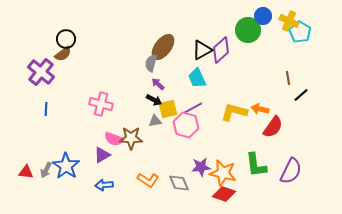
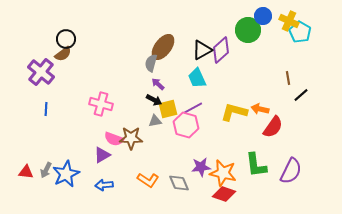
blue star: moved 8 px down; rotated 12 degrees clockwise
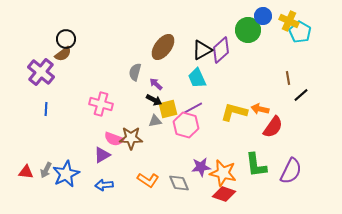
gray semicircle: moved 16 px left, 9 px down
purple arrow: moved 2 px left
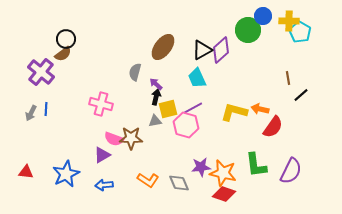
yellow cross: rotated 24 degrees counterclockwise
black arrow: moved 2 px right, 3 px up; rotated 105 degrees counterclockwise
gray arrow: moved 15 px left, 57 px up
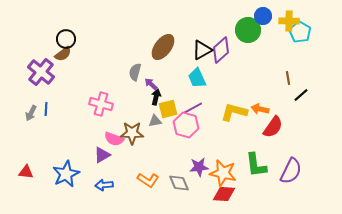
purple arrow: moved 5 px left
brown star: moved 1 px right, 5 px up
purple star: moved 2 px left
red diamond: rotated 15 degrees counterclockwise
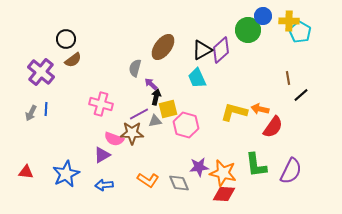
brown semicircle: moved 10 px right, 6 px down
gray semicircle: moved 4 px up
purple line: moved 54 px left, 6 px down
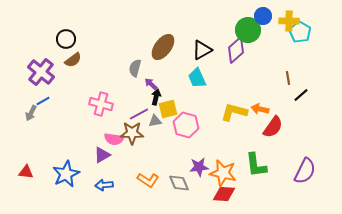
purple diamond: moved 15 px right
blue line: moved 3 px left, 8 px up; rotated 56 degrees clockwise
pink semicircle: rotated 12 degrees counterclockwise
purple semicircle: moved 14 px right
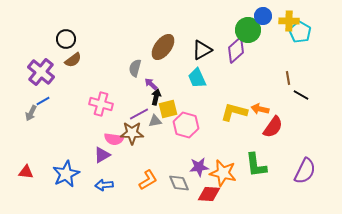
black line: rotated 70 degrees clockwise
orange L-shape: rotated 65 degrees counterclockwise
red diamond: moved 15 px left
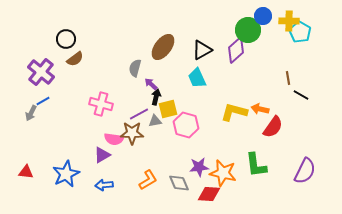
brown semicircle: moved 2 px right, 1 px up
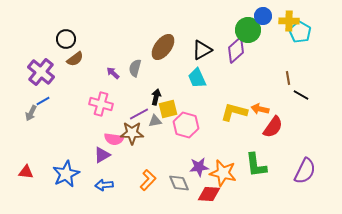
purple arrow: moved 38 px left, 11 px up
orange L-shape: rotated 15 degrees counterclockwise
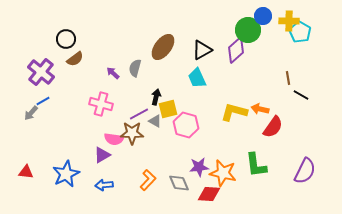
gray arrow: rotated 14 degrees clockwise
gray triangle: rotated 40 degrees clockwise
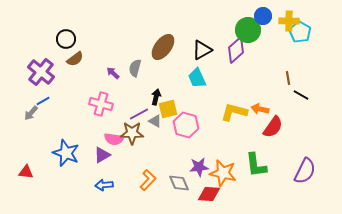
blue star: moved 21 px up; rotated 24 degrees counterclockwise
